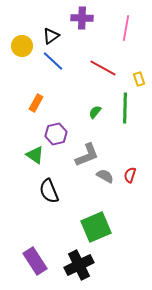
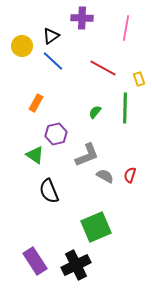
black cross: moved 3 px left
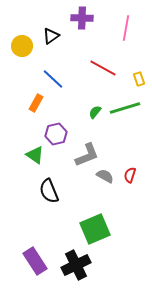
blue line: moved 18 px down
green line: rotated 72 degrees clockwise
green square: moved 1 px left, 2 px down
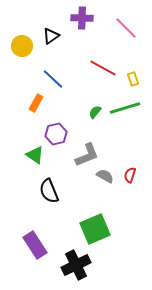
pink line: rotated 55 degrees counterclockwise
yellow rectangle: moved 6 px left
purple rectangle: moved 16 px up
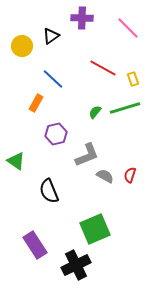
pink line: moved 2 px right
green triangle: moved 19 px left, 6 px down
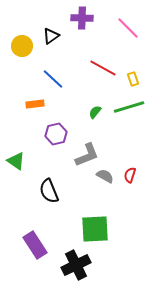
orange rectangle: moved 1 px left, 1 px down; rotated 54 degrees clockwise
green line: moved 4 px right, 1 px up
green square: rotated 20 degrees clockwise
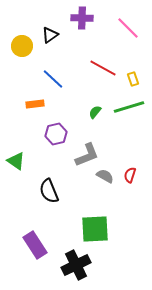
black triangle: moved 1 px left, 1 px up
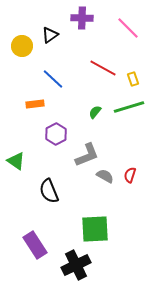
purple hexagon: rotated 15 degrees counterclockwise
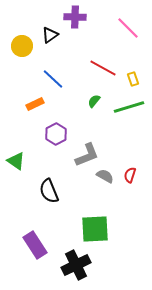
purple cross: moved 7 px left, 1 px up
orange rectangle: rotated 18 degrees counterclockwise
green semicircle: moved 1 px left, 11 px up
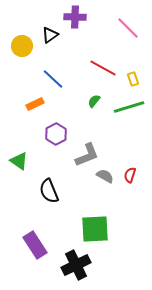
green triangle: moved 3 px right
